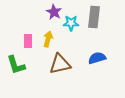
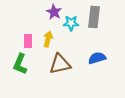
green L-shape: moved 4 px right, 1 px up; rotated 40 degrees clockwise
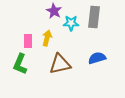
purple star: moved 1 px up
yellow arrow: moved 1 px left, 1 px up
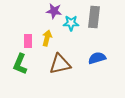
purple star: rotated 21 degrees counterclockwise
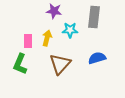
cyan star: moved 1 px left, 7 px down
brown triangle: rotated 35 degrees counterclockwise
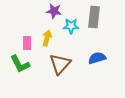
cyan star: moved 1 px right, 4 px up
pink rectangle: moved 1 px left, 2 px down
green L-shape: rotated 50 degrees counterclockwise
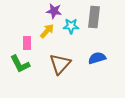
yellow arrow: moved 7 px up; rotated 28 degrees clockwise
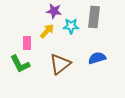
brown triangle: rotated 10 degrees clockwise
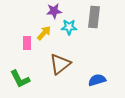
purple star: rotated 14 degrees counterclockwise
cyan star: moved 2 px left, 1 px down
yellow arrow: moved 3 px left, 2 px down
blue semicircle: moved 22 px down
green L-shape: moved 15 px down
